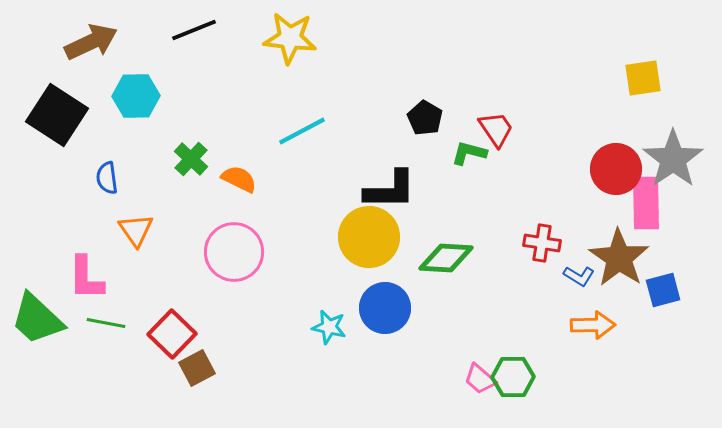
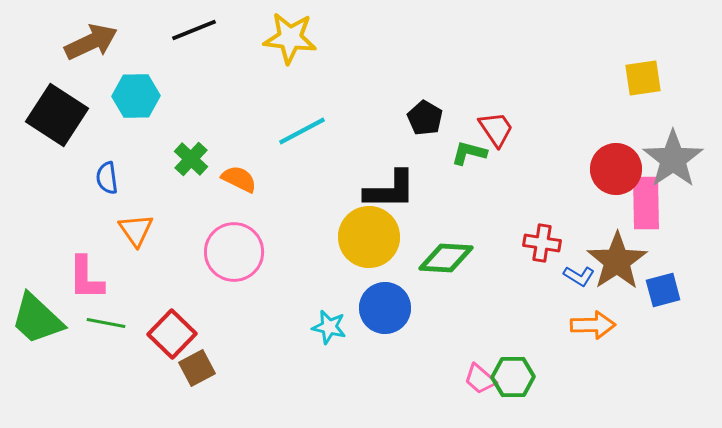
brown star: moved 2 px left, 3 px down; rotated 4 degrees clockwise
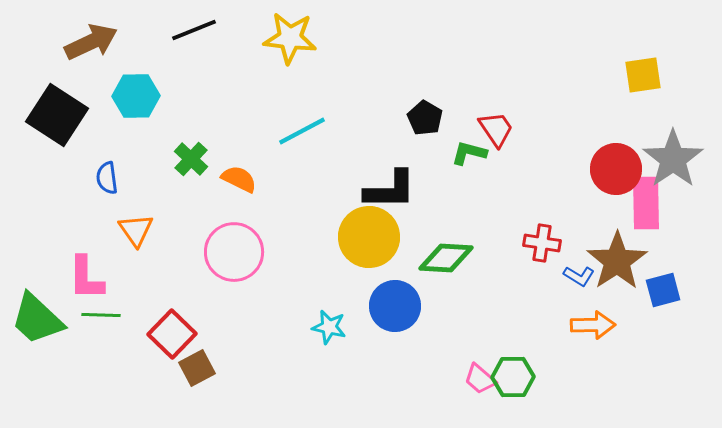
yellow square: moved 3 px up
blue circle: moved 10 px right, 2 px up
green line: moved 5 px left, 8 px up; rotated 9 degrees counterclockwise
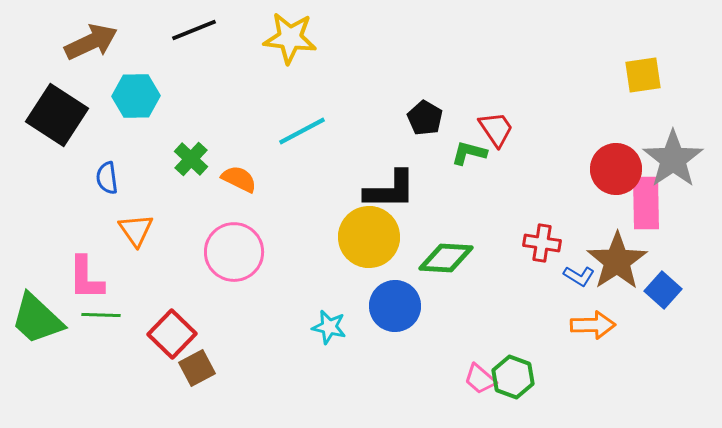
blue square: rotated 33 degrees counterclockwise
green hexagon: rotated 21 degrees clockwise
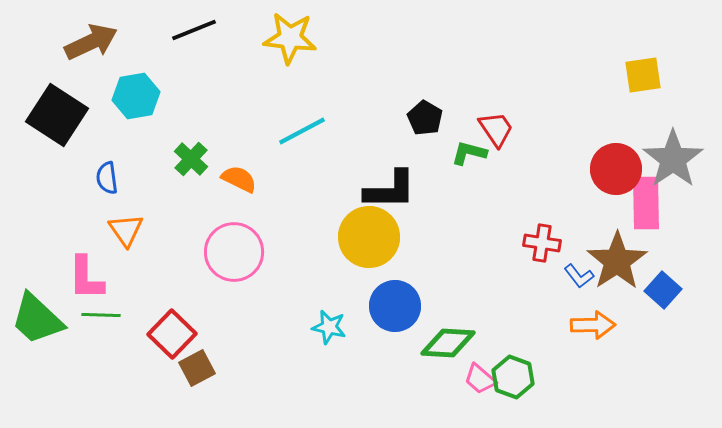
cyan hexagon: rotated 9 degrees counterclockwise
orange triangle: moved 10 px left
green diamond: moved 2 px right, 85 px down
blue L-shape: rotated 20 degrees clockwise
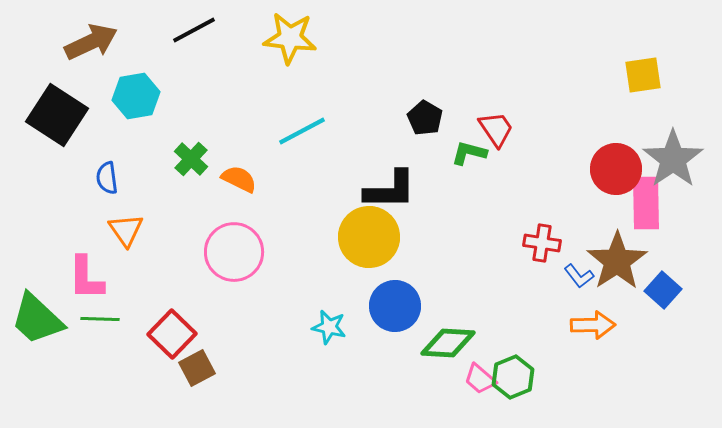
black line: rotated 6 degrees counterclockwise
green line: moved 1 px left, 4 px down
green hexagon: rotated 18 degrees clockwise
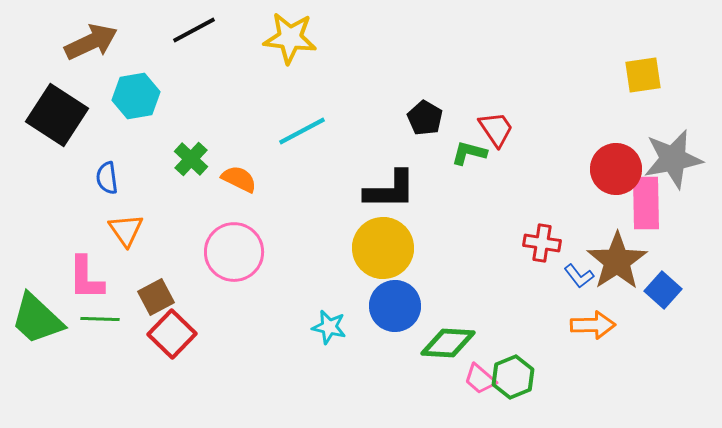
gray star: rotated 24 degrees clockwise
yellow circle: moved 14 px right, 11 px down
brown square: moved 41 px left, 71 px up
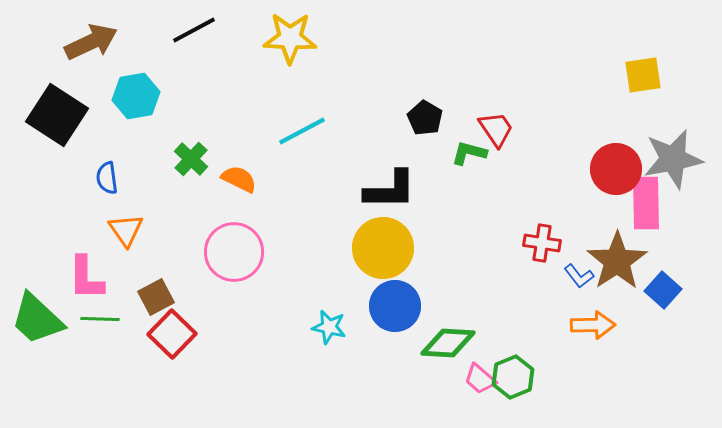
yellow star: rotated 4 degrees counterclockwise
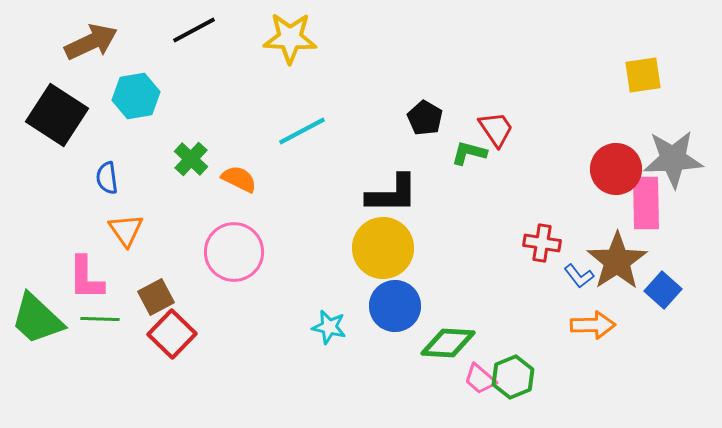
gray star: rotated 8 degrees clockwise
black L-shape: moved 2 px right, 4 px down
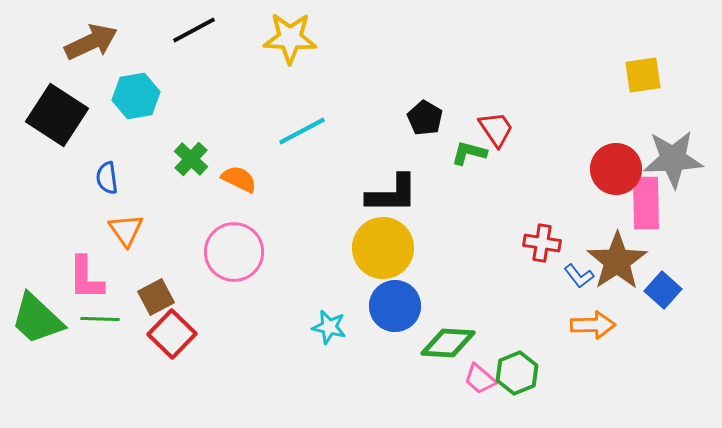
green hexagon: moved 4 px right, 4 px up
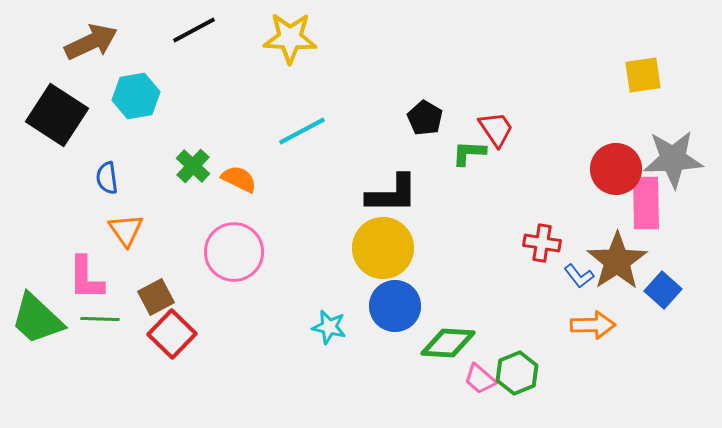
green L-shape: rotated 12 degrees counterclockwise
green cross: moved 2 px right, 7 px down
